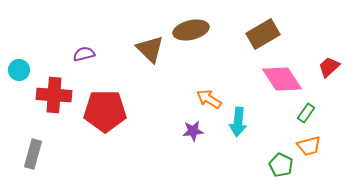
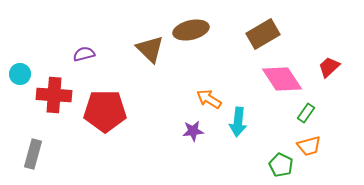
cyan circle: moved 1 px right, 4 px down
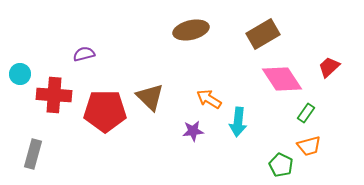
brown triangle: moved 48 px down
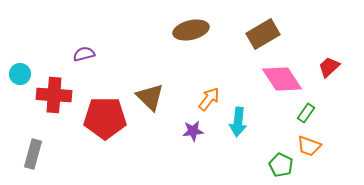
orange arrow: rotated 95 degrees clockwise
red pentagon: moved 7 px down
orange trapezoid: rotated 35 degrees clockwise
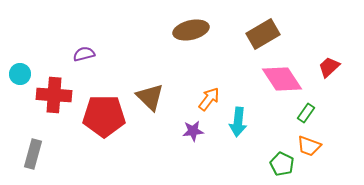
red pentagon: moved 1 px left, 2 px up
green pentagon: moved 1 px right, 1 px up
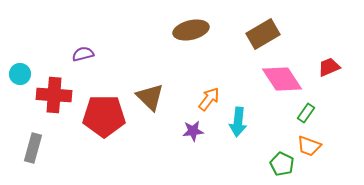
purple semicircle: moved 1 px left
red trapezoid: rotated 20 degrees clockwise
gray rectangle: moved 6 px up
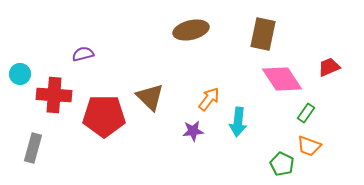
brown rectangle: rotated 48 degrees counterclockwise
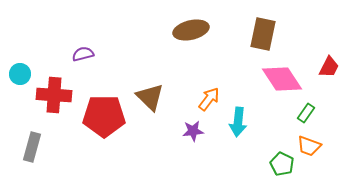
red trapezoid: rotated 140 degrees clockwise
gray rectangle: moved 1 px left, 1 px up
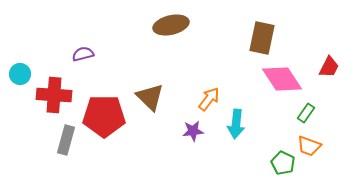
brown ellipse: moved 20 px left, 5 px up
brown rectangle: moved 1 px left, 4 px down
cyan arrow: moved 2 px left, 2 px down
gray rectangle: moved 34 px right, 7 px up
green pentagon: moved 1 px right, 1 px up
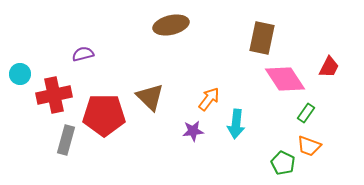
pink diamond: moved 3 px right
red cross: rotated 16 degrees counterclockwise
red pentagon: moved 1 px up
